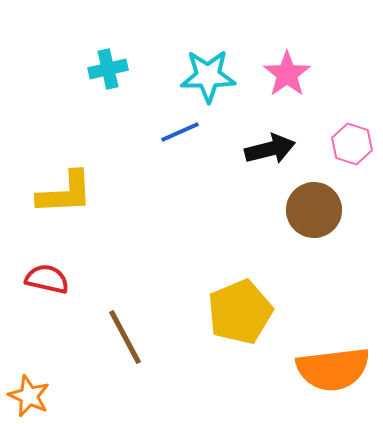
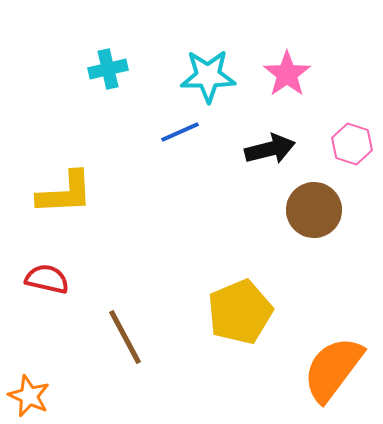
orange semicircle: rotated 134 degrees clockwise
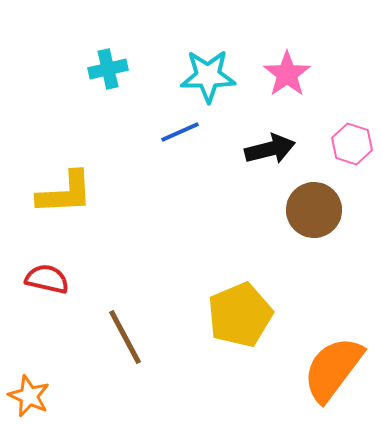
yellow pentagon: moved 3 px down
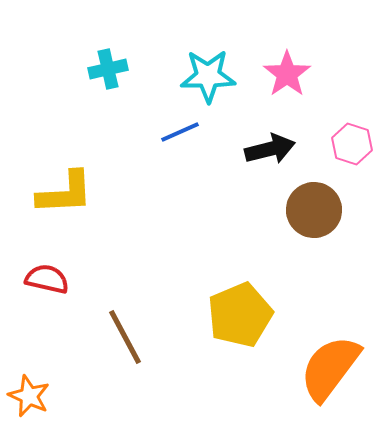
orange semicircle: moved 3 px left, 1 px up
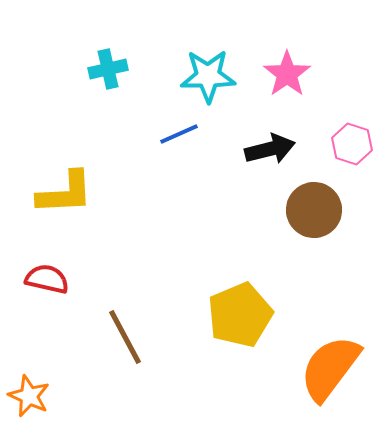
blue line: moved 1 px left, 2 px down
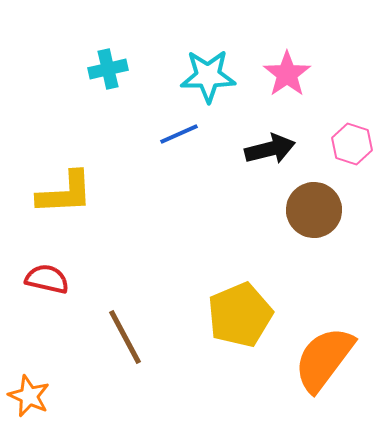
orange semicircle: moved 6 px left, 9 px up
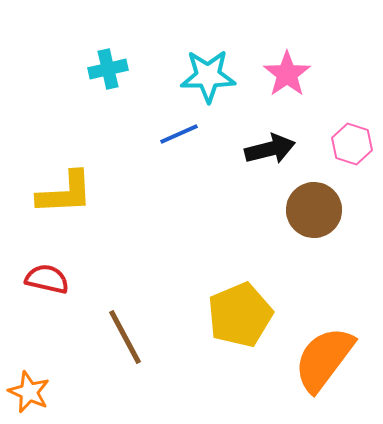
orange star: moved 4 px up
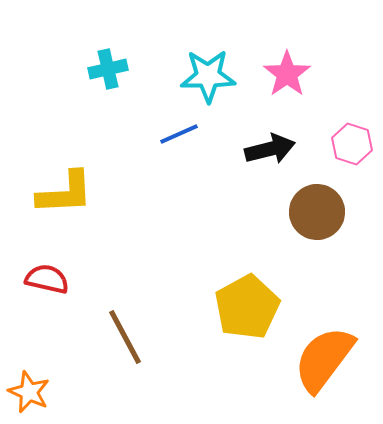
brown circle: moved 3 px right, 2 px down
yellow pentagon: moved 7 px right, 8 px up; rotated 6 degrees counterclockwise
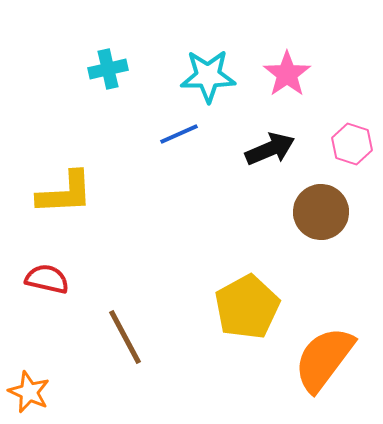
black arrow: rotated 9 degrees counterclockwise
brown circle: moved 4 px right
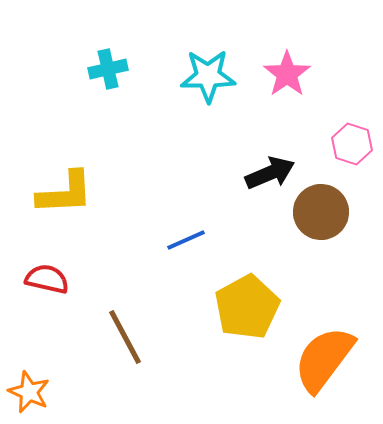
blue line: moved 7 px right, 106 px down
black arrow: moved 24 px down
